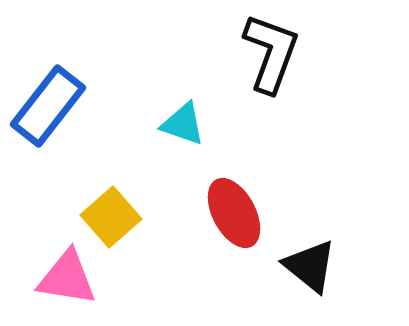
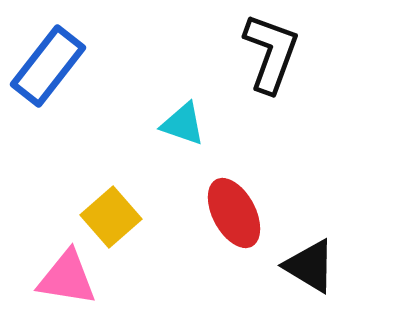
blue rectangle: moved 40 px up
black triangle: rotated 8 degrees counterclockwise
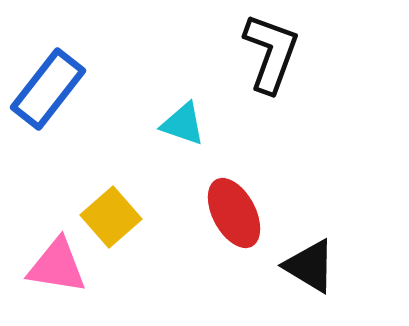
blue rectangle: moved 23 px down
pink triangle: moved 10 px left, 12 px up
